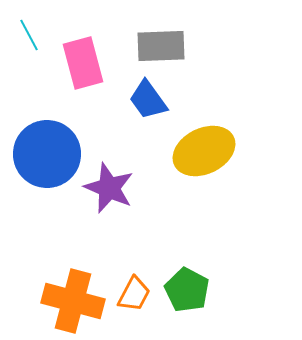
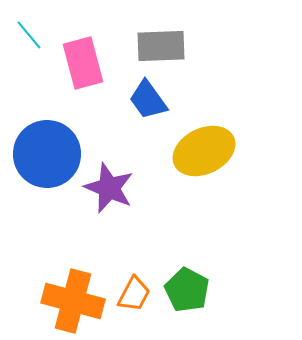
cyan line: rotated 12 degrees counterclockwise
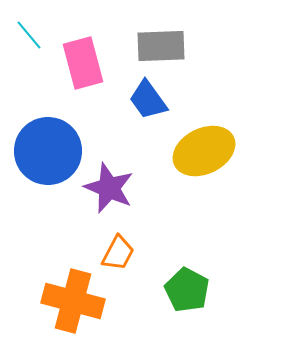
blue circle: moved 1 px right, 3 px up
orange trapezoid: moved 16 px left, 41 px up
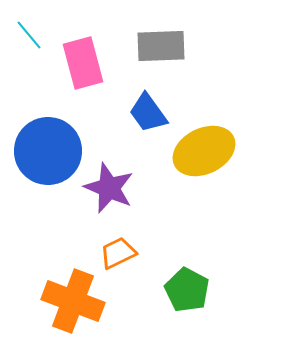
blue trapezoid: moved 13 px down
orange trapezoid: rotated 144 degrees counterclockwise
orange cross: rotated 6 degrees clockwise
